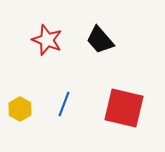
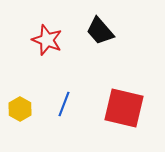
black trapezoid: moved 9 px up
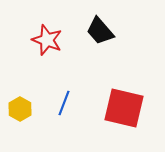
blue line: moved 1 px up
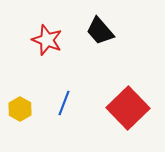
red square: moved 4 px right; rotated 33 degrees clockwise
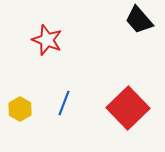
black trapezoid: moved 39 px right, 11 px up
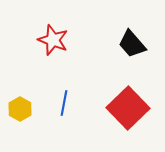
black trapezoid: moved 7 px left, 24 px down
red star: moved 6 px right
blue line: rotated 10 degrees counterclockwise
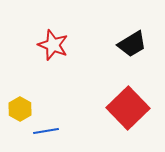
red star: moved 5 px down
black trapezoid: rotated 80 degrees counterclockwise
blue line: moved 18 px left, 28 px down; rotated 70 degrees clockwise
